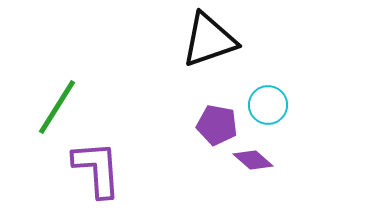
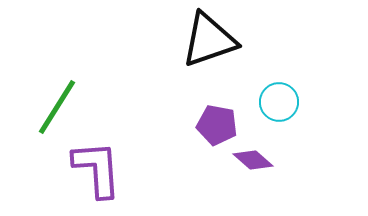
cyan circle: moved 11 px right, 3 px up
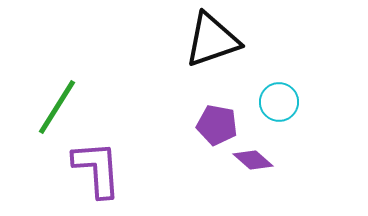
black triangle: moved 3 px right
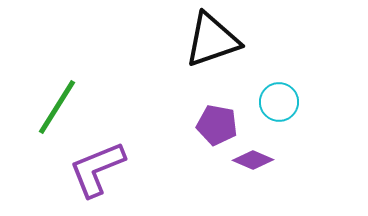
purple diamond: rotated 18 degrees counterclockwise
purple L-shape: rotated 108 degrees counterclockwise
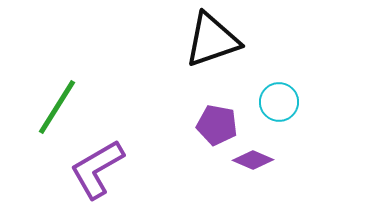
purple L-shape: rotated 8 degrees counterclockwise
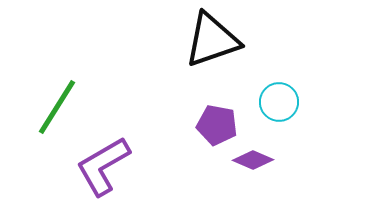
purple L-shape: moved 6 px right, 3 px up
